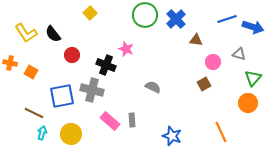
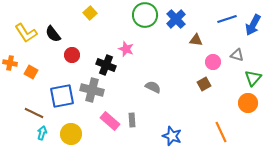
blue arrow: moved 2 px up; rotated 100 degrees clockwise
gray triangle: moved 2 px left, 1 px down
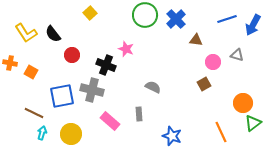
green triangle: moved 45 px down; rotated 12 degrees clockwise
orange circle: moved 5 px left
gray rectangle: moved 7 px right, 6 px up
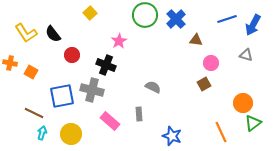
pink star: moved 7 px left, 8 px up; rotated 21 degrees clockwise
gray triangle: moved 9 px right
pink circle: moved 2 px left, 1 px down
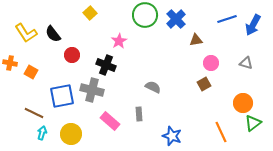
brown triangle: rotated 16 degrees counterclockwise
gray triangle: moved 8 px down
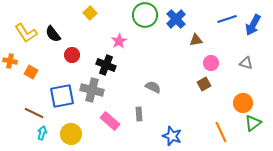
orange cross: moved 2 px up
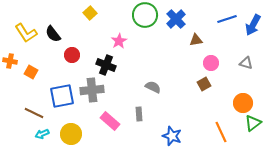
gray cross: rotated 20 degrees counterclockwise
cyan arrow: moved 1 px down; rotated 128 degrees counterclockwise
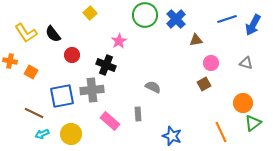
gray rectangle: moved 1 px left
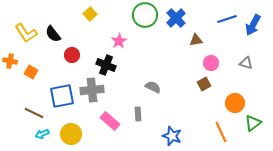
yellow square: moved 1 px down
blue cross: moved 1 px up
orange circle: moved 8 px left
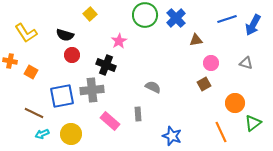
black semicircle: moved 12 px right, 1 px down; rotated 36 degrees counterclockwise
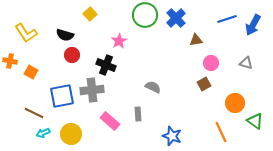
green triangle: moved 2 px right, 2 px up; rotated 48 degrees counterclockwise
cyan arrow: moved 1 px right, 1 px up
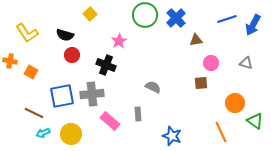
yellow L-shape: moved 1 px right
brown square: moved 3 px left, 1 px up; rotated 24 degrees clockwise
gray cross: moved 4 px down
